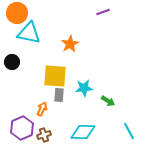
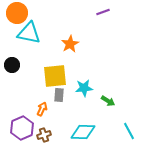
black circle: moved 3 px down
yellow square: rotated 10 degrees counterclockwise
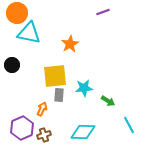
cyan line: moved 6 px up
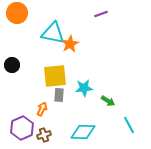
purple line: moved 2 px left, 2 px down
cyan triangle: moved 24 px right
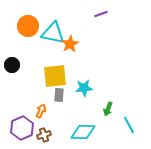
orange circle: moved 11 px right, 13 px down
green arrow: moved 8 px down; rotated 80 degrees clockwise
orange arrow: moved 1 px left, 2 px down
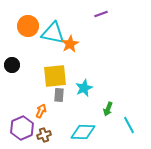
cyan star: rotated 18 degrees counterclockwise
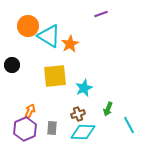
cyan triangle: moved 4 px left, 3 px down; rotated 20 degrees clockwise
gray rectangle: moved 7 px left, 33 px down
orange arrow: moved 11 px left
purple hexagon: moved 3 px right, 1 px down
brown cross: moved 34 px right, 21 px up
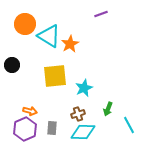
orange circle: moved 3 px left, 2 px up
orange arrow: rotated 80 degrees clockwise
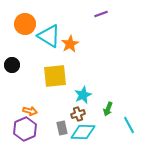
cyan star: moved 1 px left, 7 px down
gray rectangle: moved 10 px right; rotated 16 degrees counterclockwise
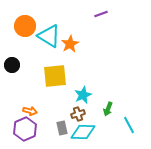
orange circle: moved 2 px down
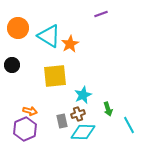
orange circle: moved 7 px left, 2 px down
green arrow: rotated 40 degrees counterclockwise
gray rectangle: moved 7 px up
